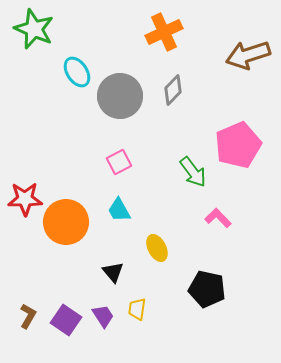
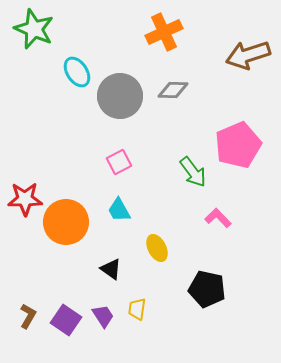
gray diamond: rotated 48 degrees clockwise
black triangle: moved 2 px left, 3 px up; rotated 15 degrees counterclockwise
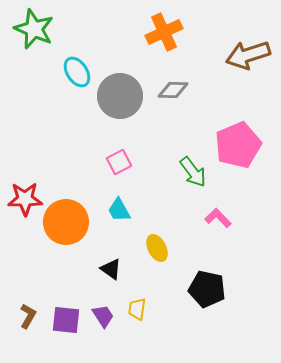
purple square: rotated 28 degrees counterclockwise
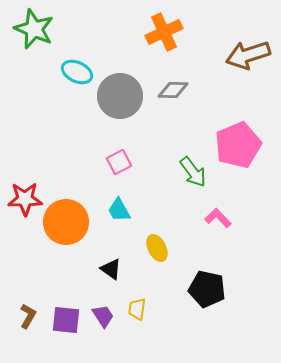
cyan ellipse: rotated 32 degrees counterclockwise
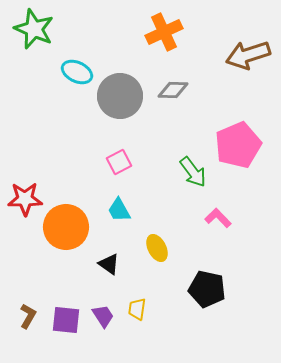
orange circle: moved 5 px down
black triangle: moved 2 px left, 5 px up
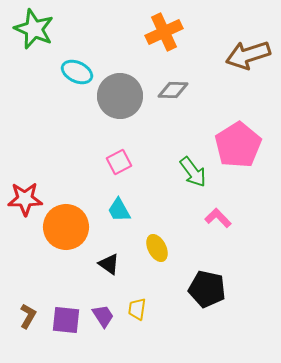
pink pentagon: rotated 9 degrees counterclockwise
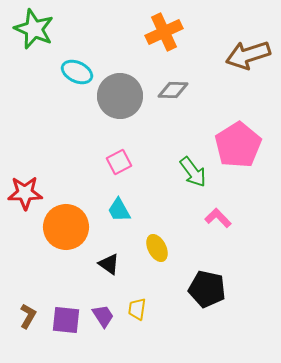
red star: moved 6 px up
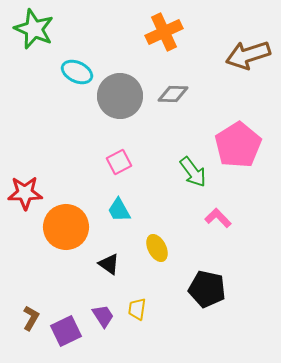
gray diamond: moved 4 px down
brown L-shape: moved 3 px right, 2 px down
purple square: moved 11 px down; rotated 32 degrees counterclockwise
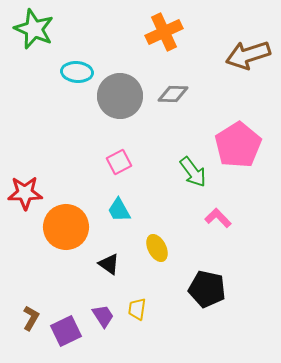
cyan ellipse: rotated 20 degrees counterclockwise
